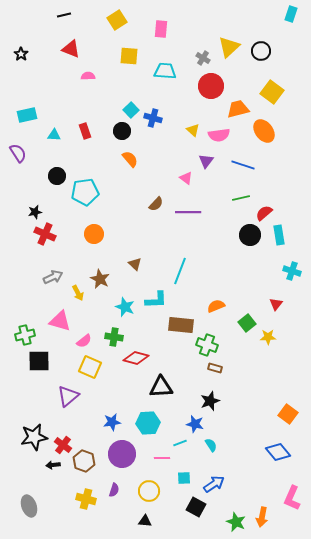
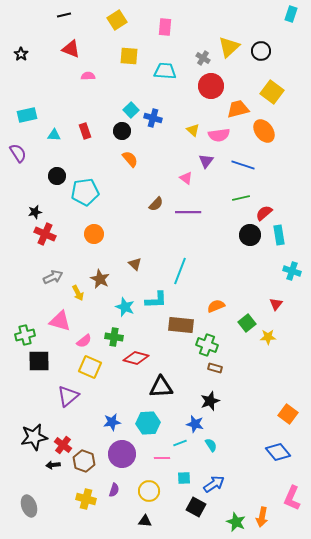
pink rectangle at (161, 29): moved 4 px right, 2 px up
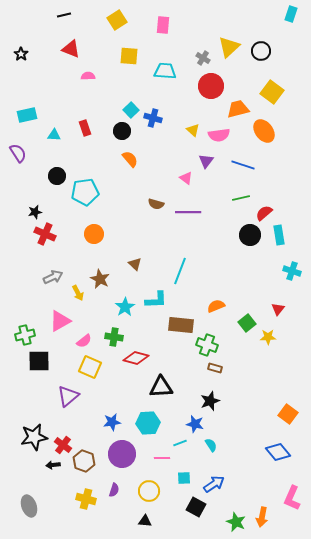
pink rectangle at (165, 27): moved 2 px left, 2 px up
red rectangle at (85, 131): moved 3 px up
brown semicircle at (156, 204): rotated 63 degrees clockwise
red triangle at (276, 304): moved 2 px right, 5 px down
cyan star at (125, 307): rotated 18 degrees clockwise
pink triangle at (60, 321): rotated 45 degrees counterclockwise
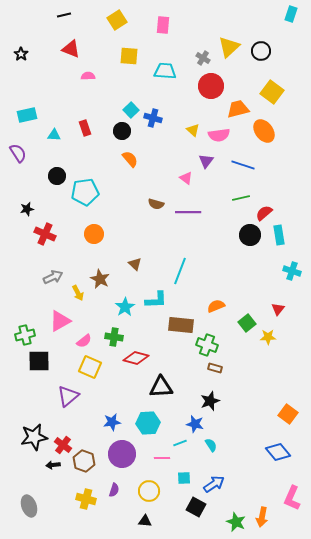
black star at (35, 212): moved 8 px left, 3 px up
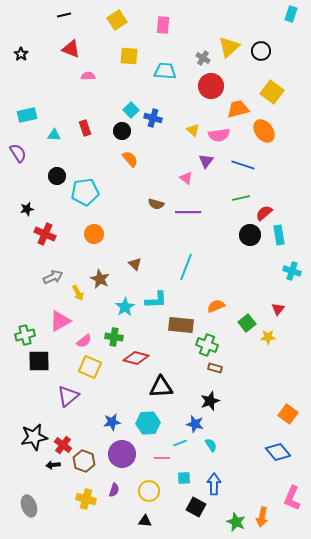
cyan line at (180, 271): moved 6 px right, 4 px up
blue arrow at (214, 484): rotated 55 degrees counterclockwise
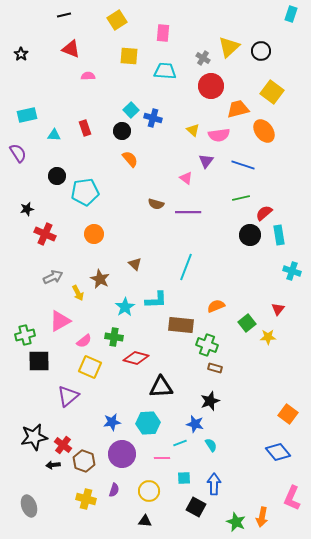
pink rectangle at (163, 25): moved 8 px down
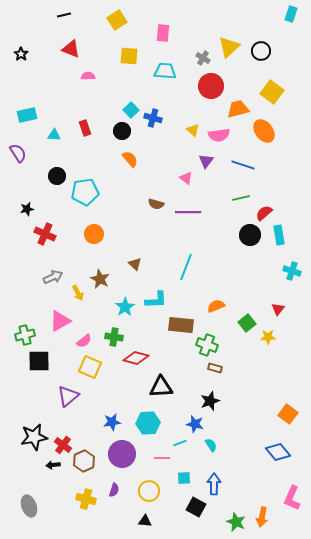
brown hexagon at (84, 461): rotated 15 degrees clockwise
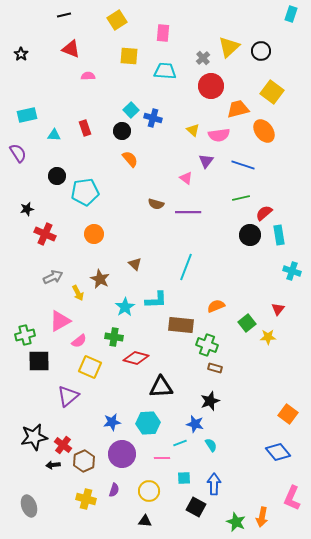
gray cross at (203, 58): rotated 16 degrees clockwise
pink semicircle at (84, 341): moved 5 px left
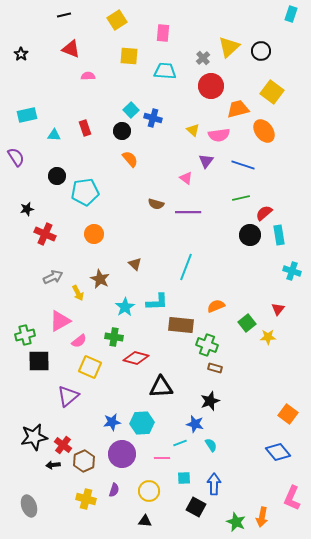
purple semicircle at (18, 153): moved 2 px left, 4 px down
cyan L-shape at (156, 300): moved 1 px right, 2 px down
cyan hexagon at (148, 423): moved 6 px left
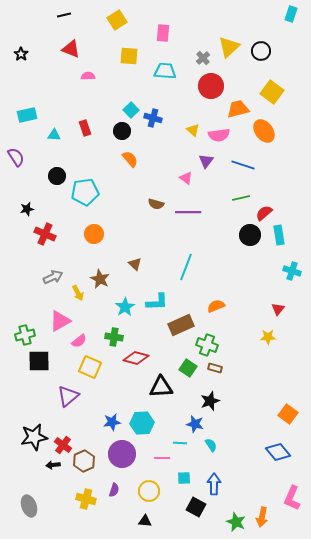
green square at (247, 323): moved 59 px left, 45 px down; rotated 18 degrees counterclockwise
brown rectangle at (181, 325): rotated 30 degrees counterclockwise
cyan line at (180, 443): rotated 24 degrees clockwise
